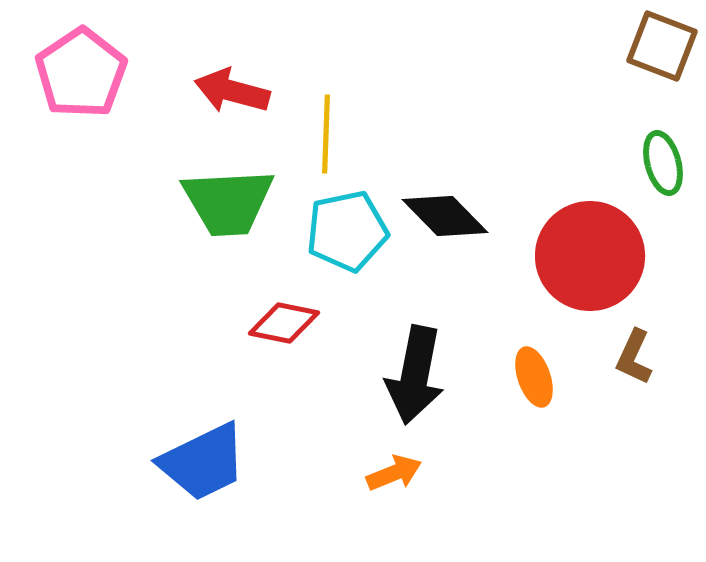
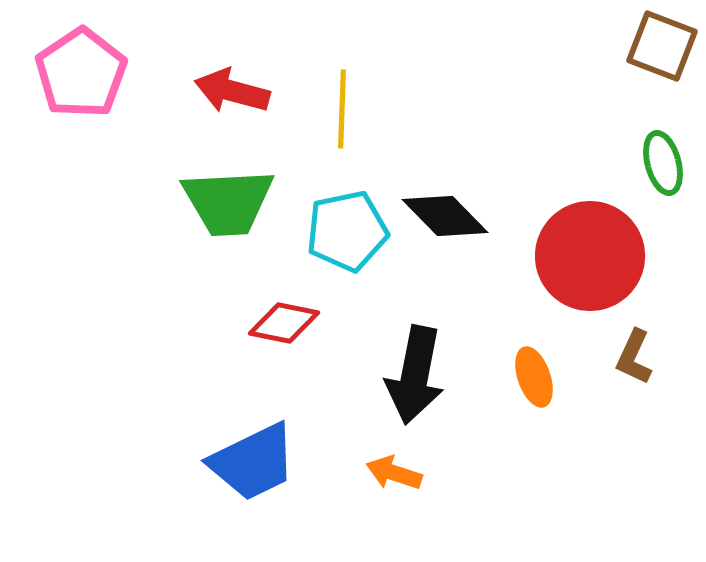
yellow line: moved 16 px right, 25 px up
blue trapezoid: moved 50 px right
orange arrow: rotated 140 degrees counterclockwise
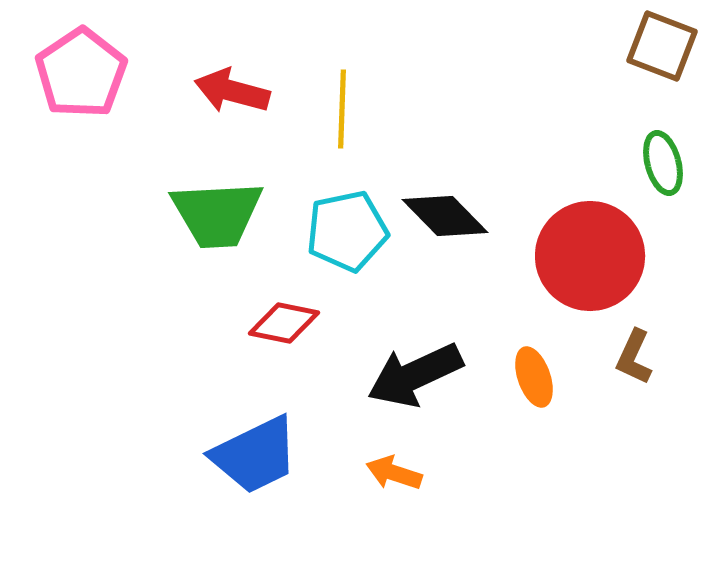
green trapezoid: moved 11 px left, 12 px down
black arrow: rotated 54 degrees clockwise
blue trapezoid: moved 2 px right, 7 px up
